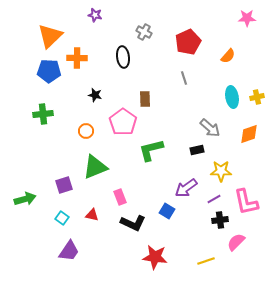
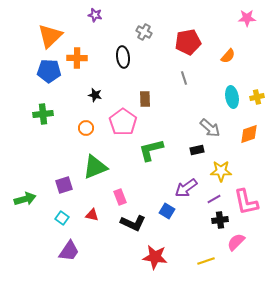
red pentagon: rotated 15 degrees clockwise
orange circle: moved 3 px up
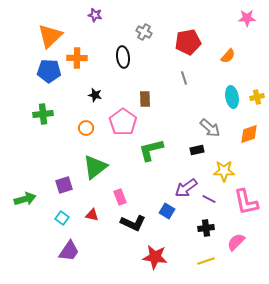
green triangle: rotated 16 degrees counterclockwise
yellow star: moved 3 px right
purple line: moved 5 px left; rotated 56 degrees clockwise
black cross: moved 14 px left, 8 px down
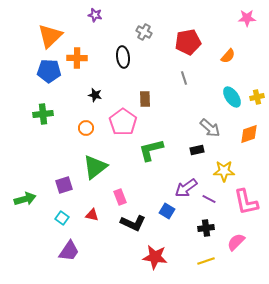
cyan ellipse: rotated 25 degrees counterclockwise
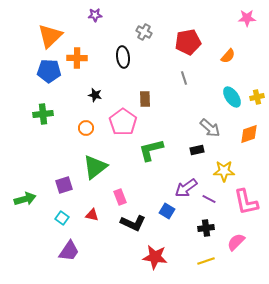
purple star: rotated 16 degrees counterclockwise
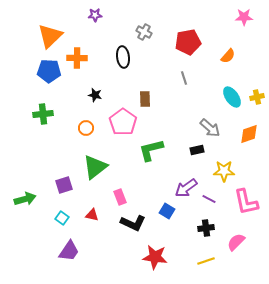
pink star: moved 3 px left, 1 px up
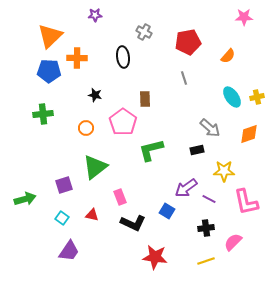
pink semicircle: moved 3 px left
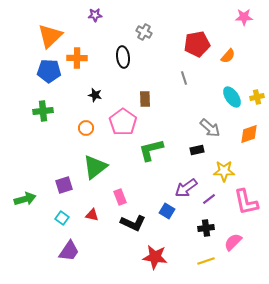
red pentagon: moved 9 px right, 2 px down
green cross: moved 3 px up
purple line: rotated 64 degrees counterclockwise
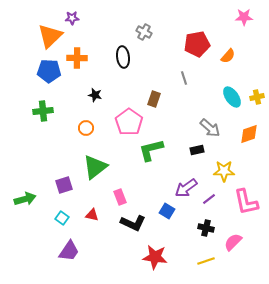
purple star: moved 23 px left, 3 px down
brown rectangle: moved 9 px right; rotated 21 degrees clockwise
pink pentagon: moved 6 px right
black cross: rotated 21 degrees clockwise
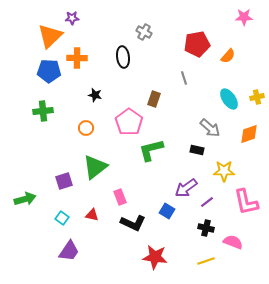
cyan ellipse: moved 3 px left, 2 px down
black rectangle: rotated 24 degrees clockwise
purple square: moved 4 px up
purple line: moved 2 px left, 3 px down
pink semicircle: rotated 66 degrees clockwise
